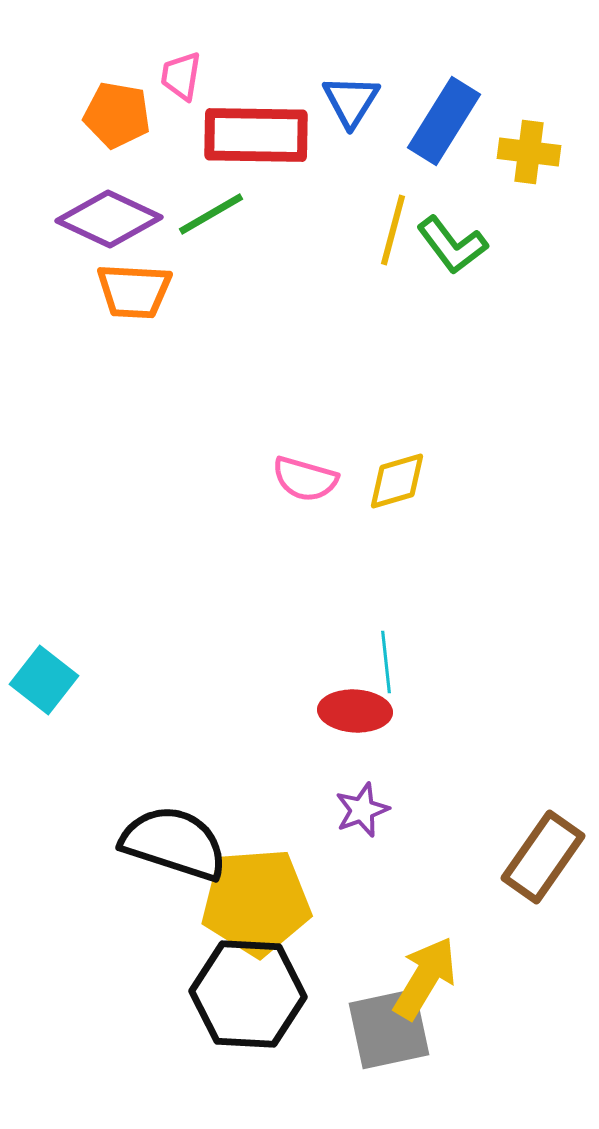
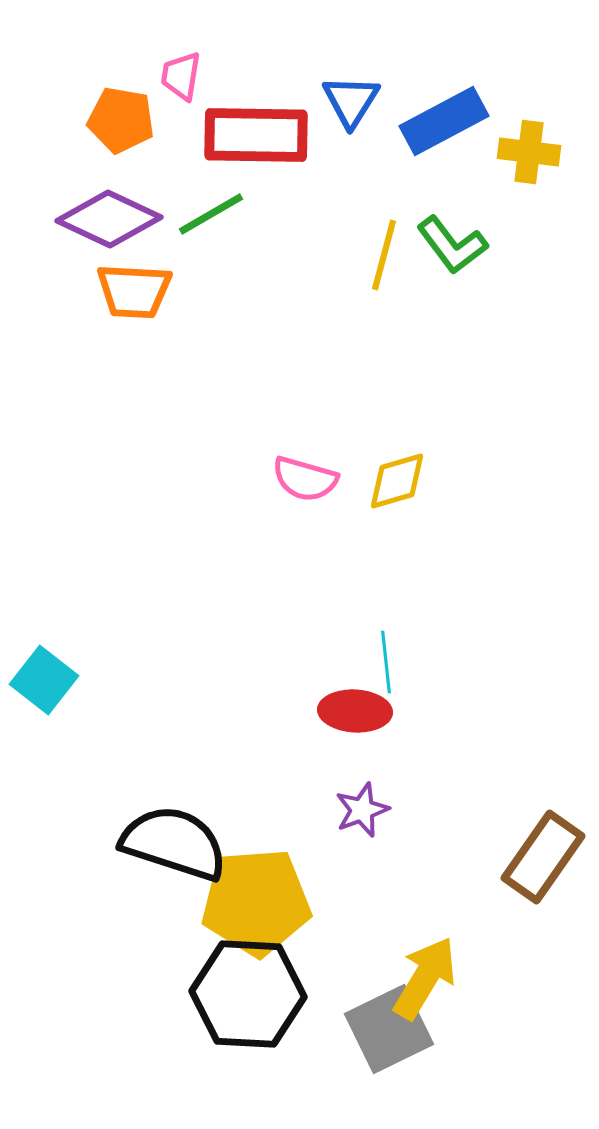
orange pentagon: moved 4 px right, 5 px down
blue rectangle: rotated 30 degrees clockwise
yellow line: moved 9 px left, 25 px down
gray square: rotated 14 degrees counterclockwise
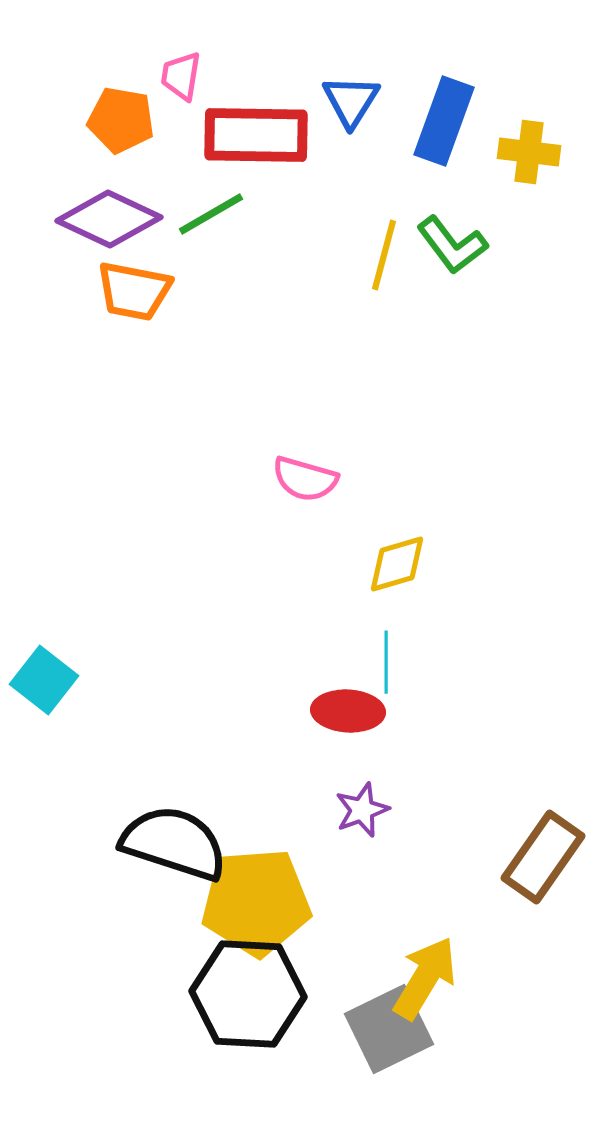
blue rectangle: rotated 42 degrees counterclockwise
orange trapezoid: rotated 8 degrees clockwise
yellow diamond: moved 83 px down
cyan line: rotated 6 degrees clockwise
red ellipse: moved 7 px left
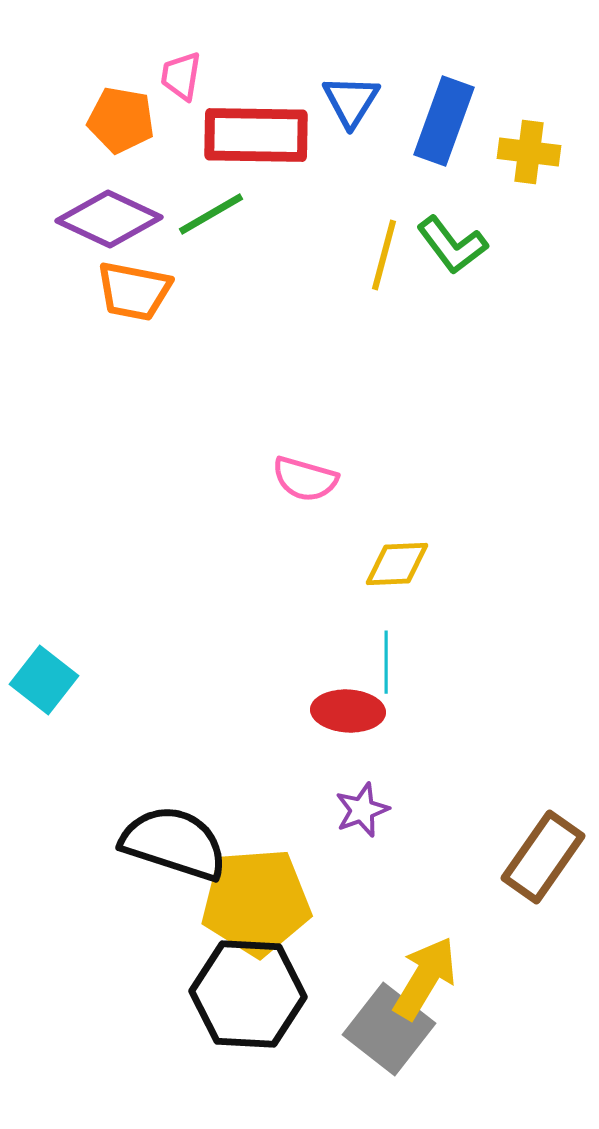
yellow diamond: rotated 14 degrees clockwise
gray square: rotated 26 degrees counterclockwise
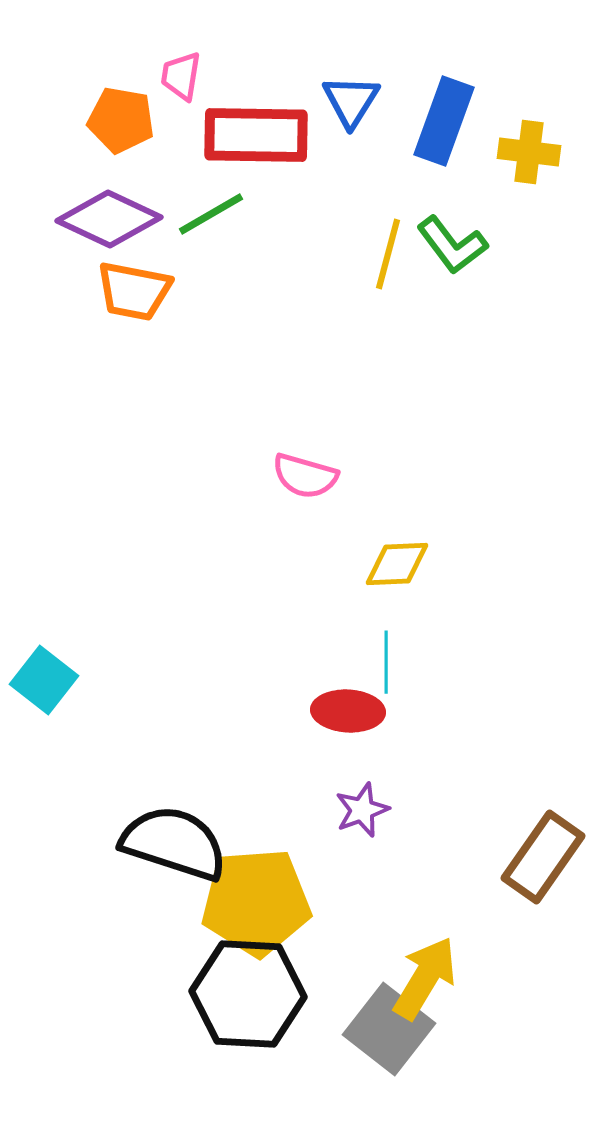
yellow line: moved 4 px right, 1 px up
pink semicircle: moved 3 px up
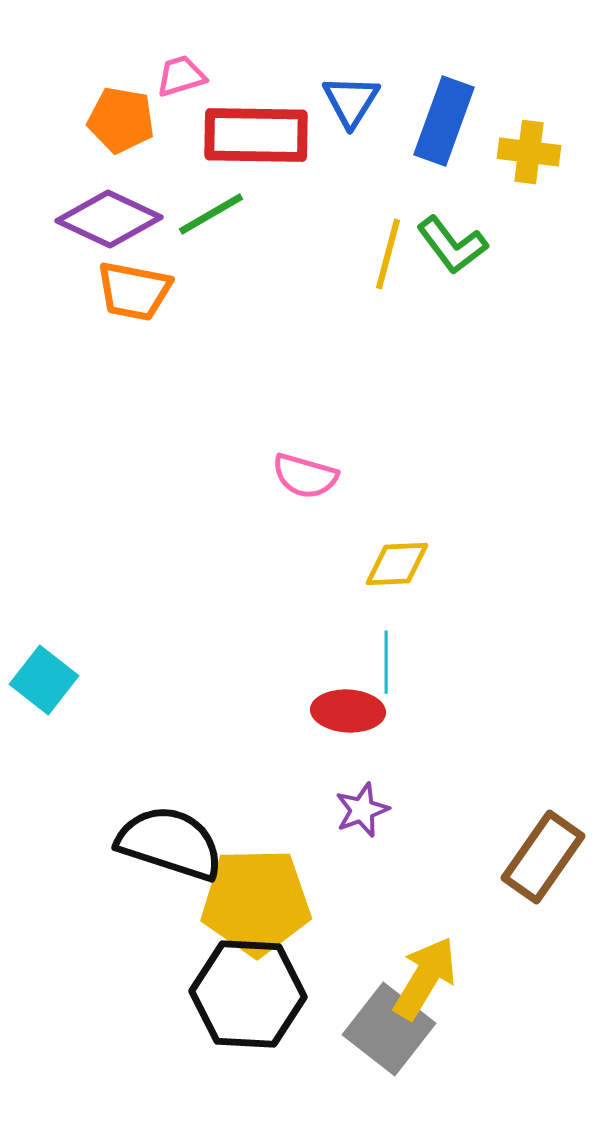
pink trapezoid: rotated 64 degrees clockwise
black semicircle: moved 4 px left
yellow pentagon: rotated 3 degrees clockwise
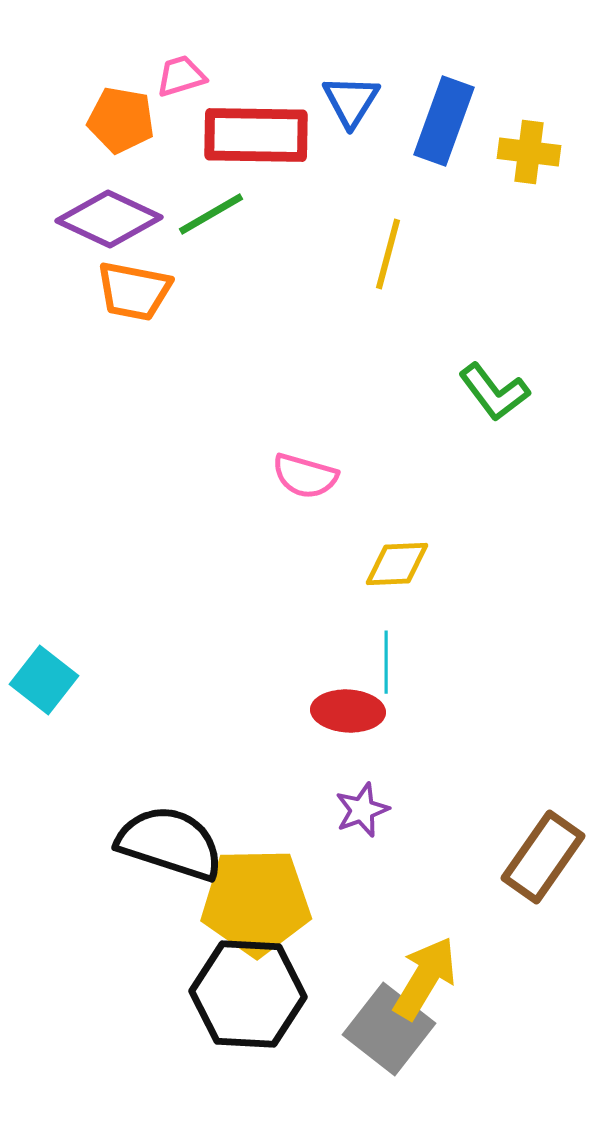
green L-shape: moved 42 px right, 147 px down
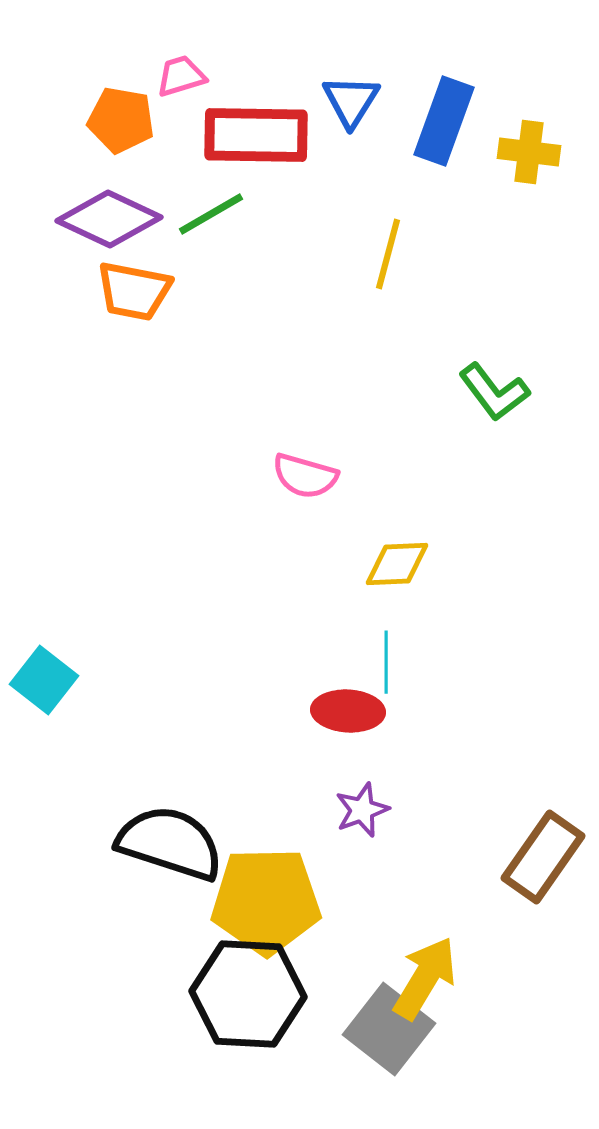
yellow pentagon: moved 10 px right, 1 px up
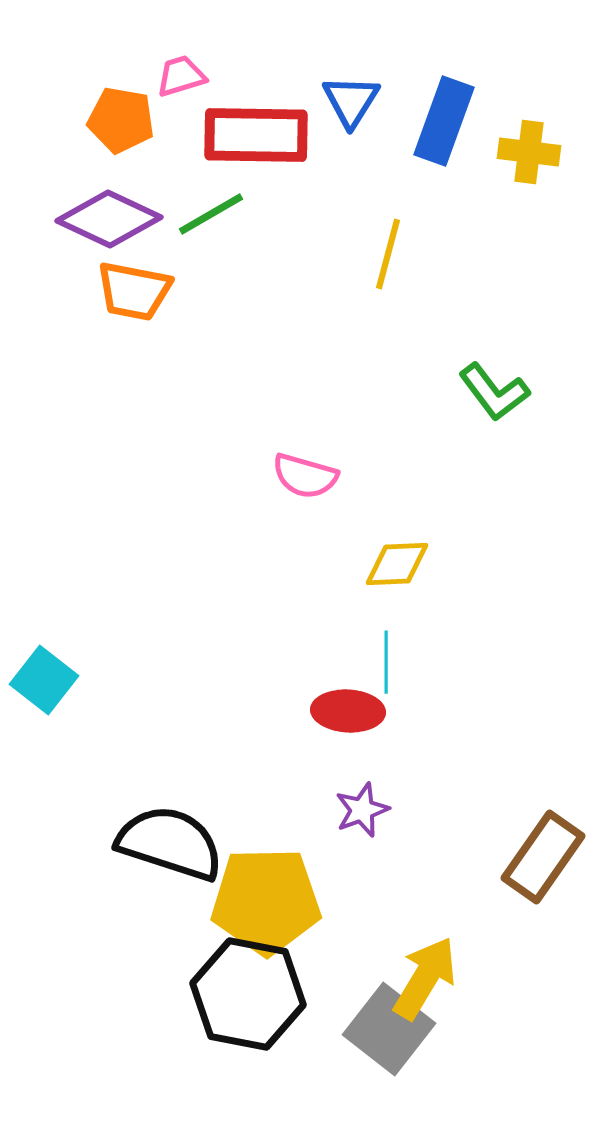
black hexagon: rotated 8 degrees clockwise
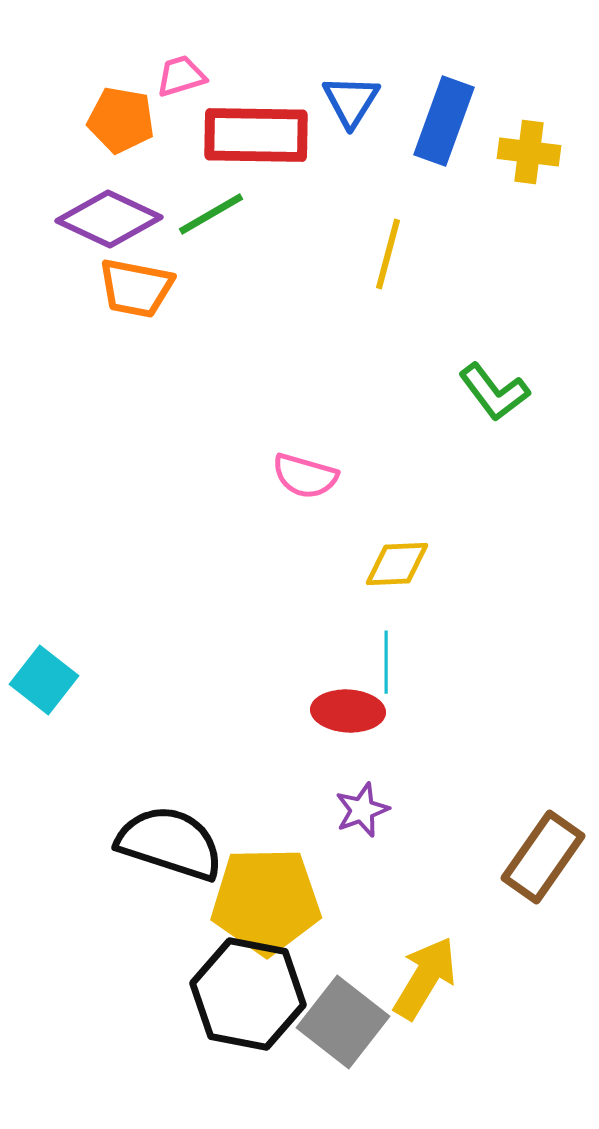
orange trapezoid: moved 2 px right, 3 px up
gray square: moved 46 px left, 7 px up
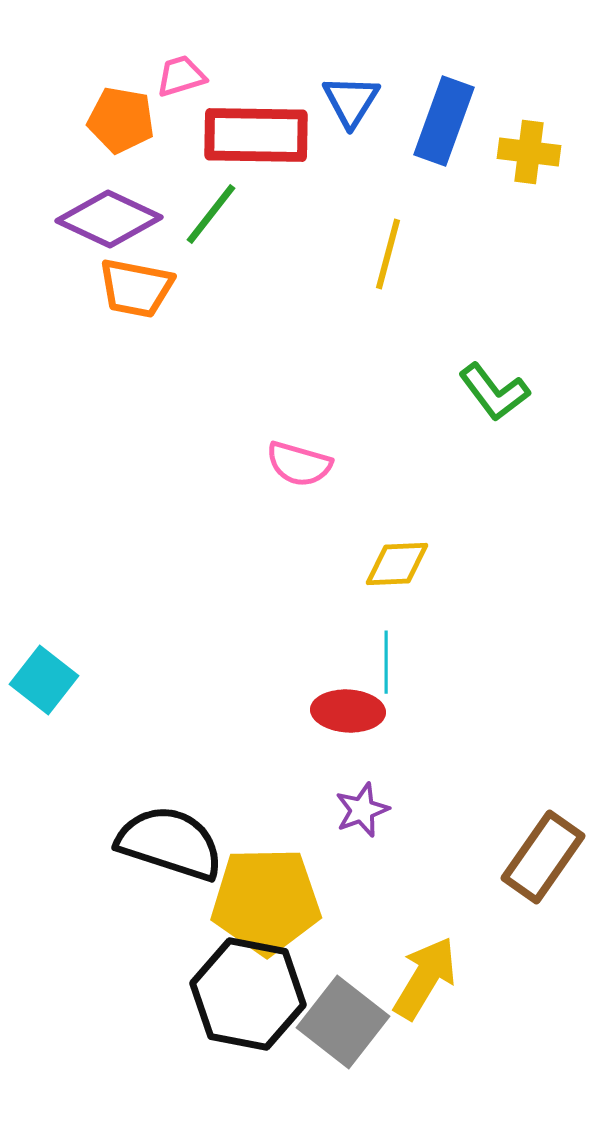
green line: rotated 22 degrees counterclockwise
pink semicircle: moved 6 px left, 12 px up
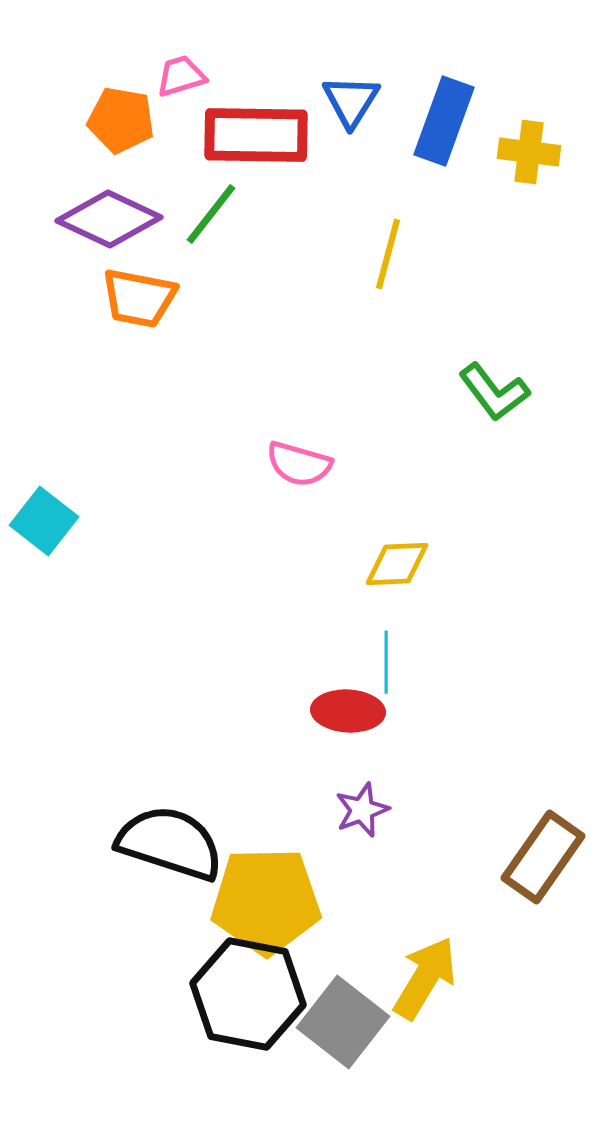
orange trapezoid: moved 3 px right, 10 px down
cyan square: moved 159 px up
